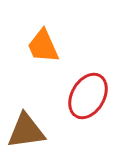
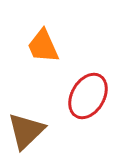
brown triangle: rotated 36 degrees counterclockwise
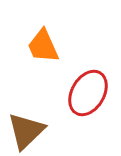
red ellipse: moved 3 px up
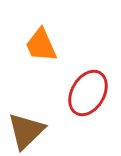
orange trapezoid: moved 2 px left, 1 px up
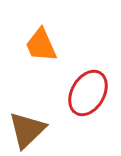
brown triangle: moved 1 px right, 1 px up
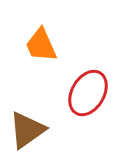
brown triangle: rotated 9 degrees clockwise
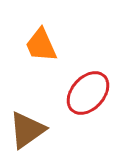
red ellipse: rotated 12 degrees clockwise
